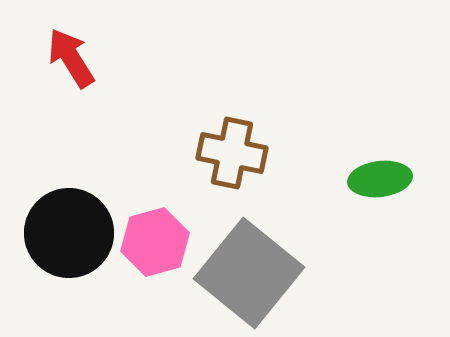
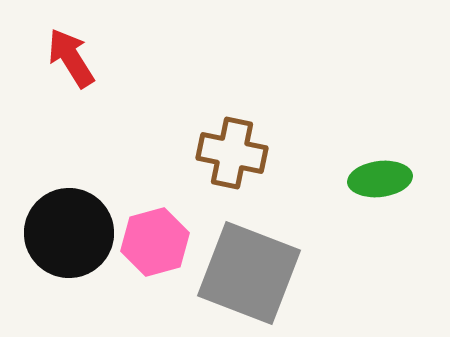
gray square: rotated 18 degrees counterclockwise
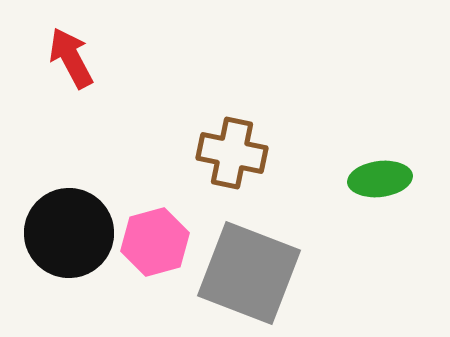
red arrow: rotated 4 degrees clockwise
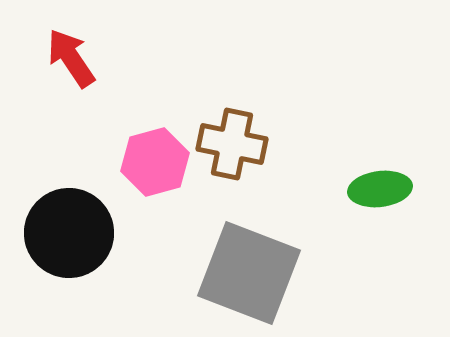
red arrow: rotated 6 degrees counterclockwise
brown cross: moved 9 px up
green ellipse: moved 10 px down
pink hexagon: moved 80 px up
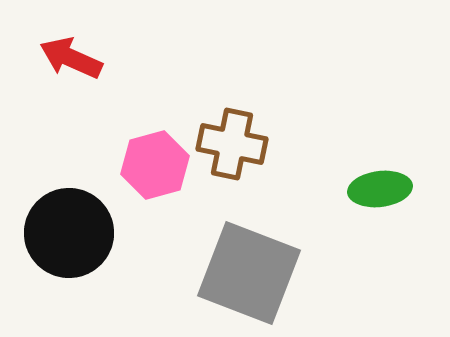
red arrow: rotated 32 degrees counterclockwise
pink hexagon: moved 3 px down
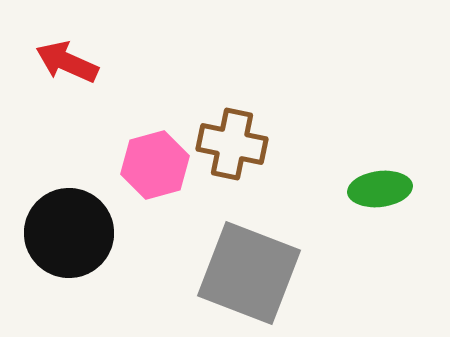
red arrow: moved 4 px left, 4 px down
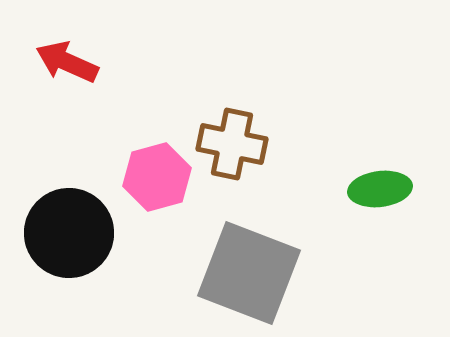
pink hexagon: moved 2 px right, 12 px down
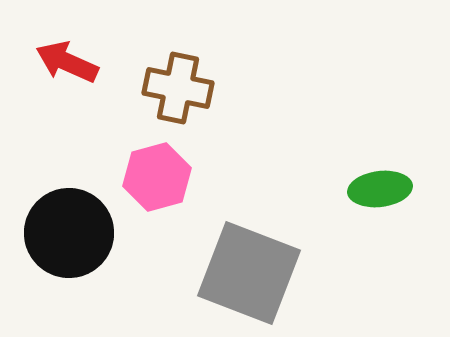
brown cross: moved 54 px left, 56 px up
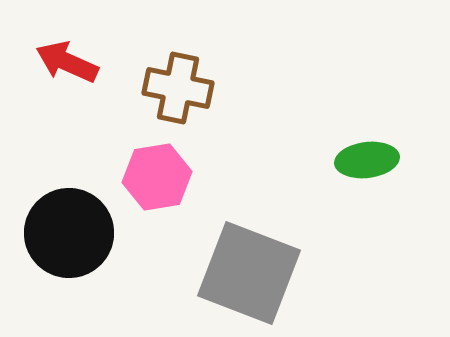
pink hexagon: rotated 6 degrees clockwise
green ellipse: moved 13 px left, 29 px up
